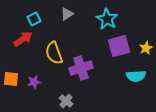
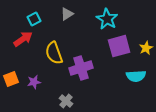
orange square: rotated 28 degrees counterclockwise
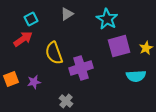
cyan square: moved 3 px left
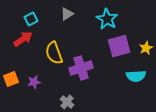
gray cross: moved 1 px right, 1 px down
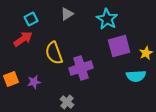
yellow star: moved 5 px down
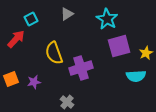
red arrow: moved 7 px left; rotated 12 degrees counterclockwise
